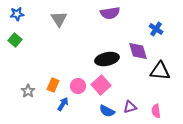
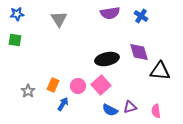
blue cross: moved 15 px left, 13 px up
green square: rotated 32 degrees counterclockwise
purple diamond: moved 1 px right, 1 px down
blue semicircle: moved 3 px right, 1 px up
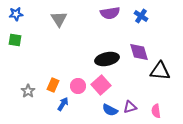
blue star: moved 1 px left
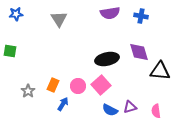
blue cross: rotated 24 degrees counterclockwise
green square: moved 5 px left, 11 px down
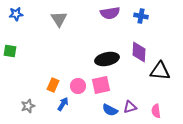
purple diamond: rotated 20 degrees clockwise
pink square: rotated 30 degrees clockwise
gray star: moved 15 px down; rotated 16 degrees clockwise
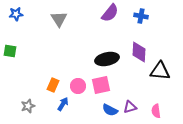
purple semicircle: rotated 42 degrees counterclockwise
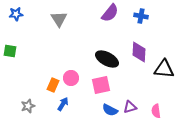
black ellipse: rotated 40 degrees clockwise
black triangle: moved 4 px right, 2 px up
pink circle: moved 7 px left, 8 px up
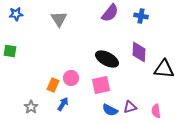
gray star: moved 3 px right, 1 px down; rotated 16 degrees counterclockwise
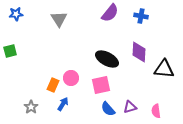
green square: rotated 24 degrees counterclockwise
blue semicircle: moved 2 px left, 1 px up; rotated 21 degrees clockwise
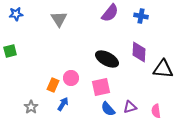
black triangle: moved 1 px left
pink square: moved 2 px down
